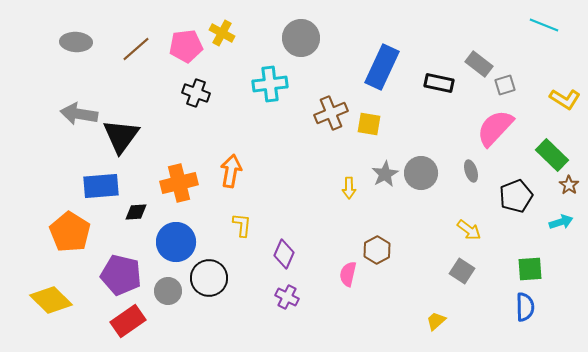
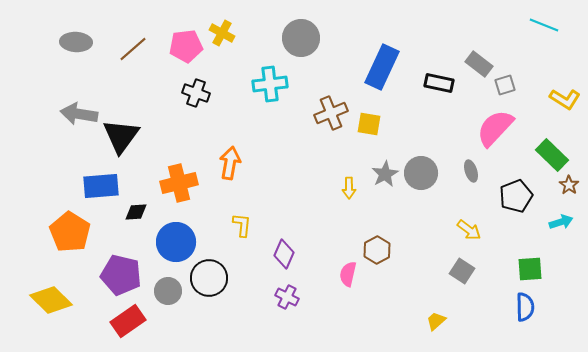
brown line at (136, 49): moved 3 px left
orange arrow at (231, 171): moved 1 px left, 8 px up
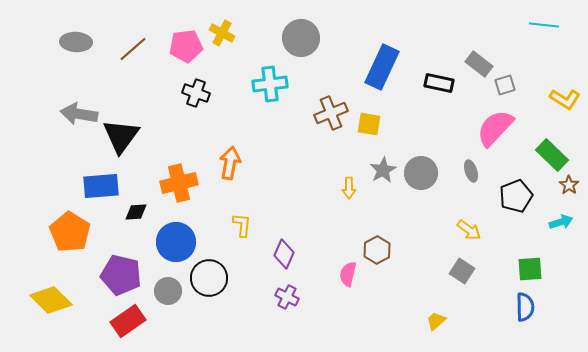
cyan line at (544, 25): rotated 16 degrees counterclockwise
gray star at (385, 174): moved 2 px left, 4 px up
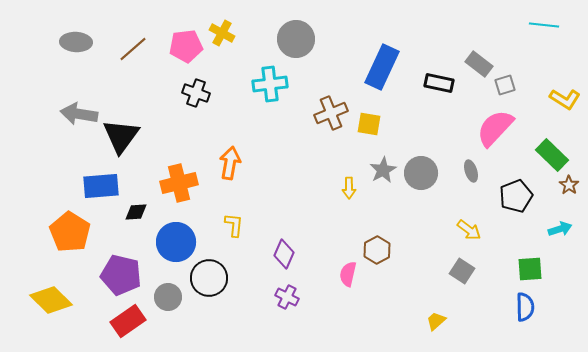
gray circle at (301, 38): moved 5 px left, 1 px down
cyan arrow at (561, 222): moved 1 px left, 7 px down
yellow L-shape at (242, 225): moved 8 px left
gray circle at (168, 291): moved 6 px down
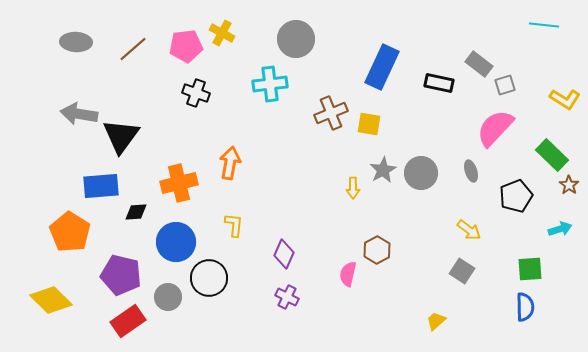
yellow arrow at (349, 188): moved 4 px right
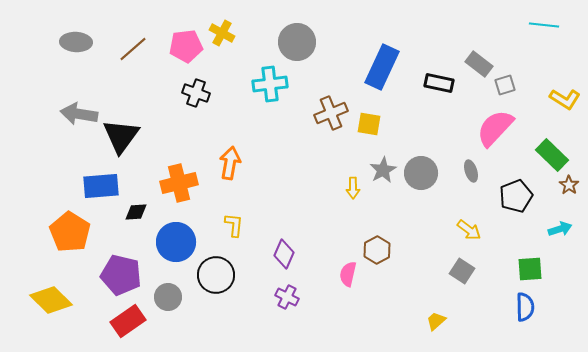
gray circle at (296, 39): moved 1 px right, 3 px down
black circle at (209, 278): moved 7 px right, 3 px up
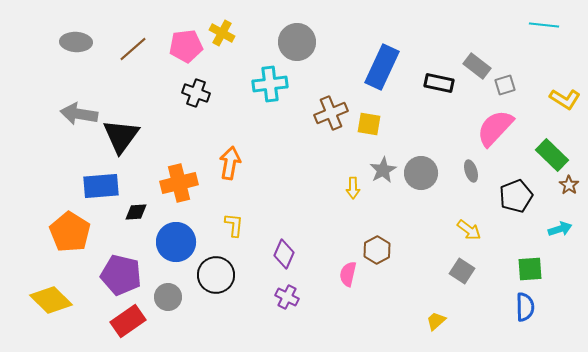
gray rectangle at (479, 64): moved 2 px left, 2 px down
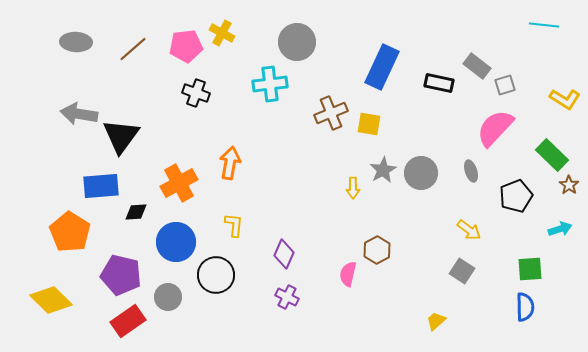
orange cross at (179, 183): rotated 15 degrees counterclockwise
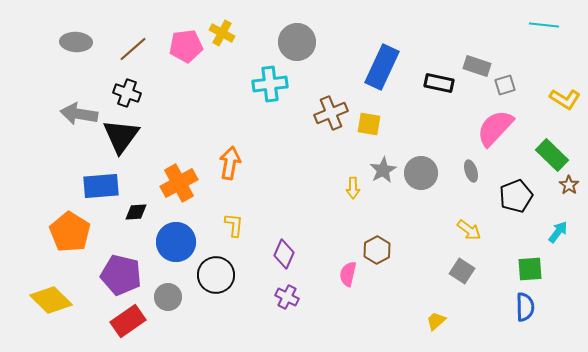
gray rectangle at (477, 66): rotated 20 degrees counterclockwise
black cross at (196, 93): moved 69 px left
cyan arrow at (560, 229): moved 2 px left, 3 px down; rotated 35 degrees counterclockwise
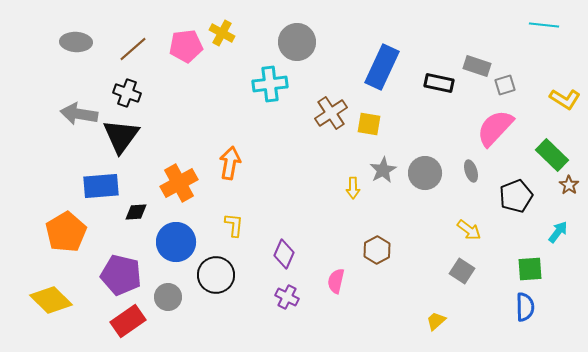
brown cross at (331, 113): rotated 12 degrees counterclockwise
gray circle at (421, 173): moved 4 px right
orange pentagon at (70, 232): moved 4 px left; rotated 9 degrees clockwise
pink semicircle at (348, 274): moved 12 px left, 7 px down
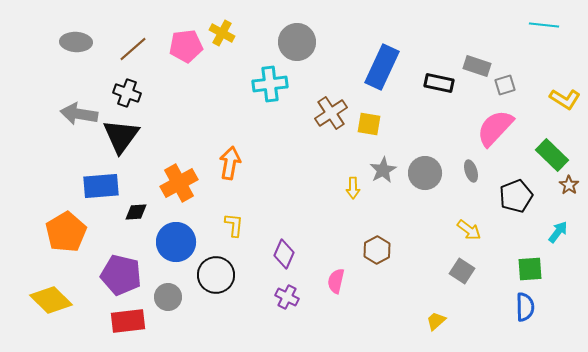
red rectangle at (128, 321): rotated 28 degrees clockwise
